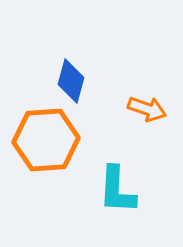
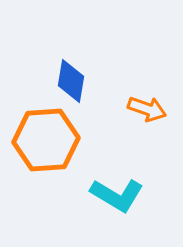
blue diamond: rotated 6 degrees counterclockwise
cyan L-shape: moved 5 px down; rotated 62 degrees counterclockwise
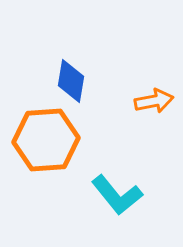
orange arrow: moved 7 px right, 8 px up; rotated 30 degrees counterclockwise
cyan L-shape: rotated 20 degrees clockwise
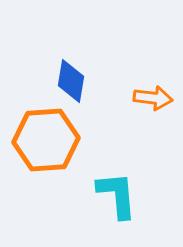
orange arrow: moved 1 px left, 3 px up; rotated 18 degrees clockwise
cyan L-shape: rotated 146 degrees counterclockwise
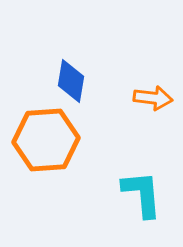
cyan L-shape: moved 25 px right, 1 px up
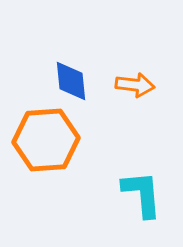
blue diamond: rotated 15 degrees counterclockwise
orange arrow: moved 18 px left, 13 px up
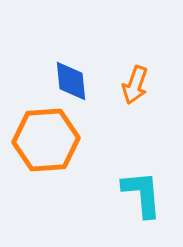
orange arrow: rotated 102 degrees clockwise
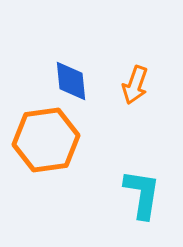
orange hexagon: rotated 4 degrees counterclockwise
cyan L-shape: rotated 14 degrees clockwise
